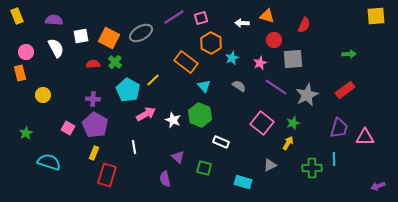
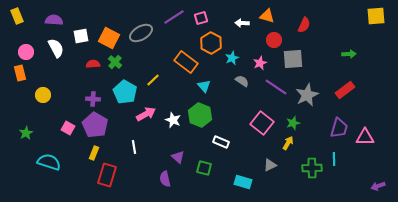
gray semicircle at (239, 86): moved 3 px right, 5 px up
cyan pentagon at (128, 90): moved 3 px left, 2 px down
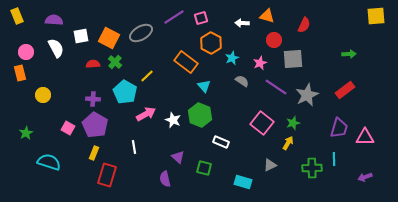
yellow line at (153, 80): moved 6 px left, 4 px up
purple arrow at (378, 186): moved 13 px left, 9 px up
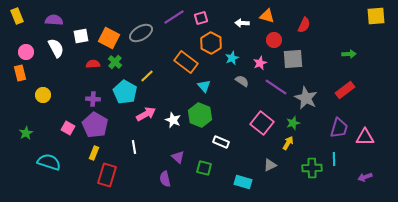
gray star at (307, 95): moved 1 px left, 3 px down; rotated 20 degrees counterclockwise
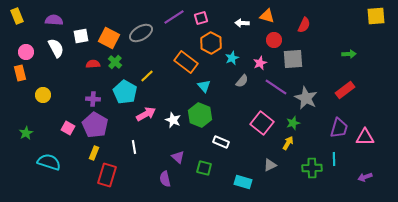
gray semicircle at (242, 81): rotated 96 degrees clockwise
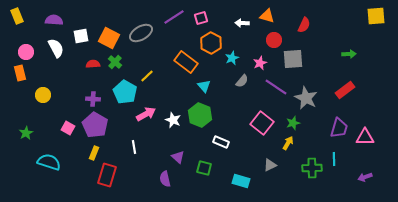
cyan rectangle at (243, 182): moved 2 px left, 1 px up
